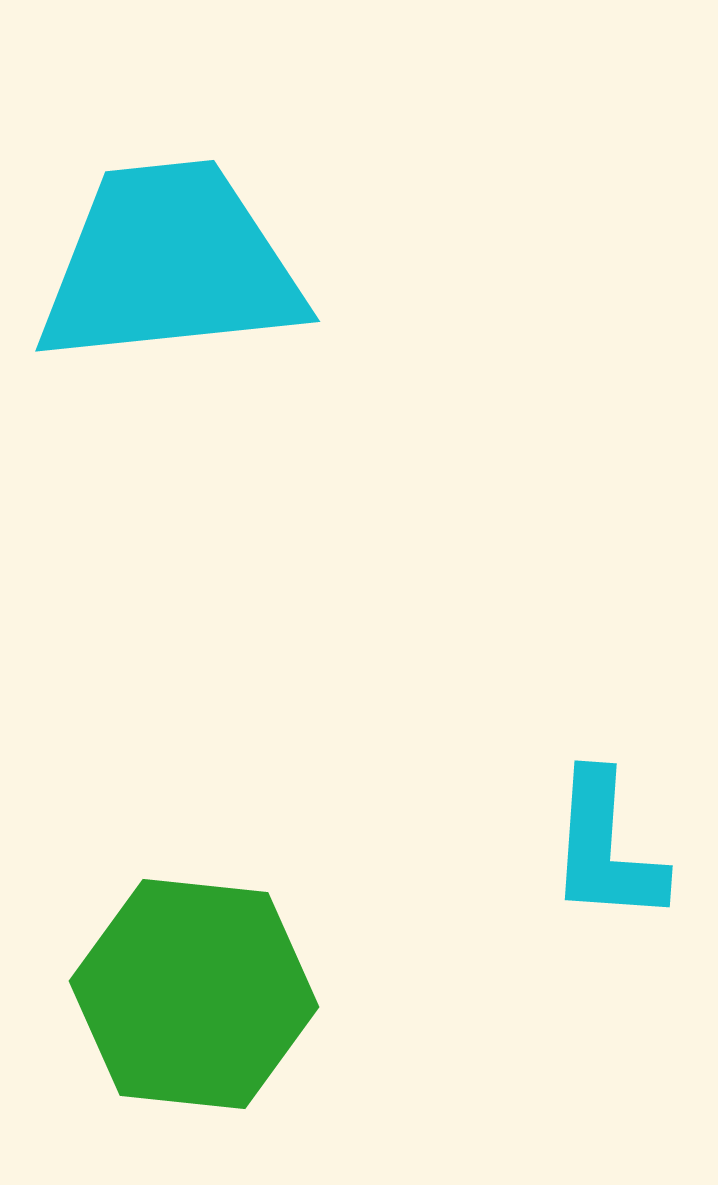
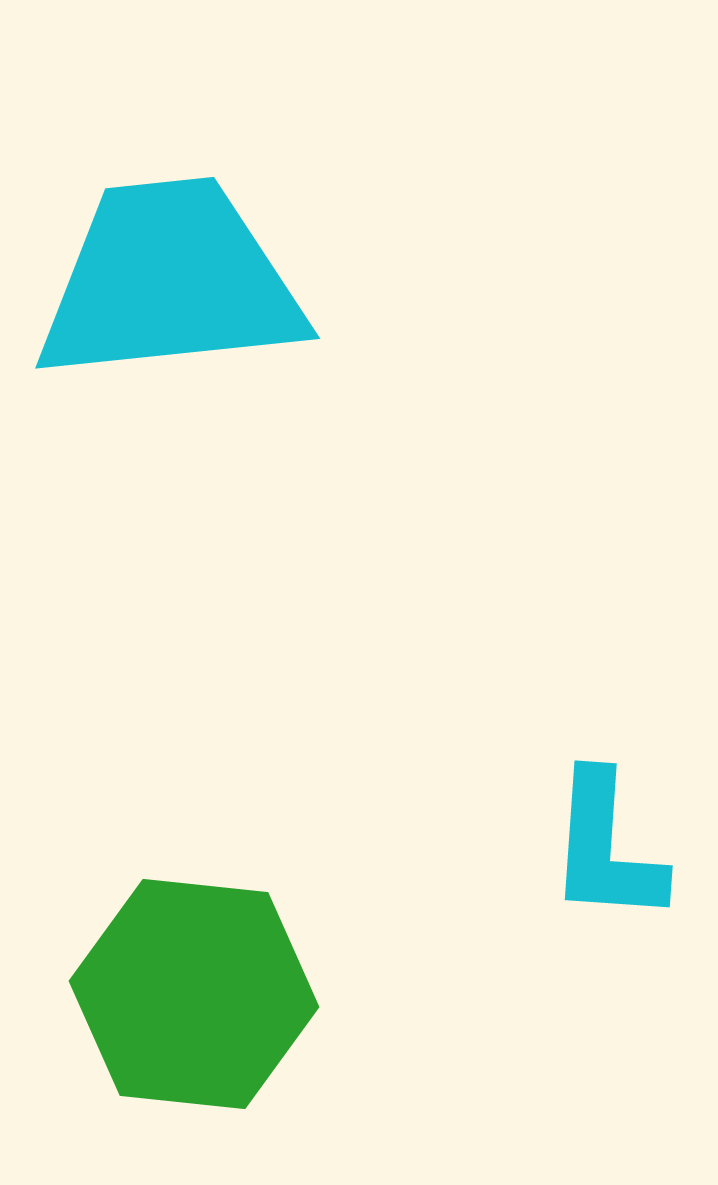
cyan trapezoid: moved 17 px down
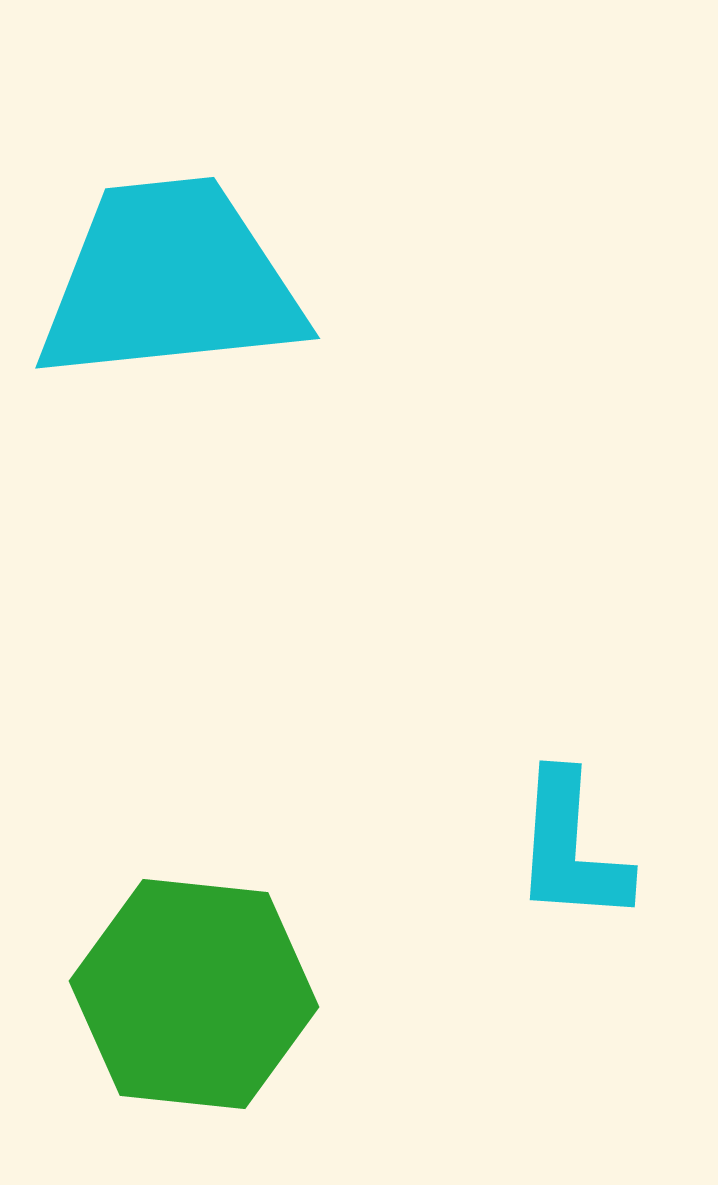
cyan L-shape: moved 35 px left
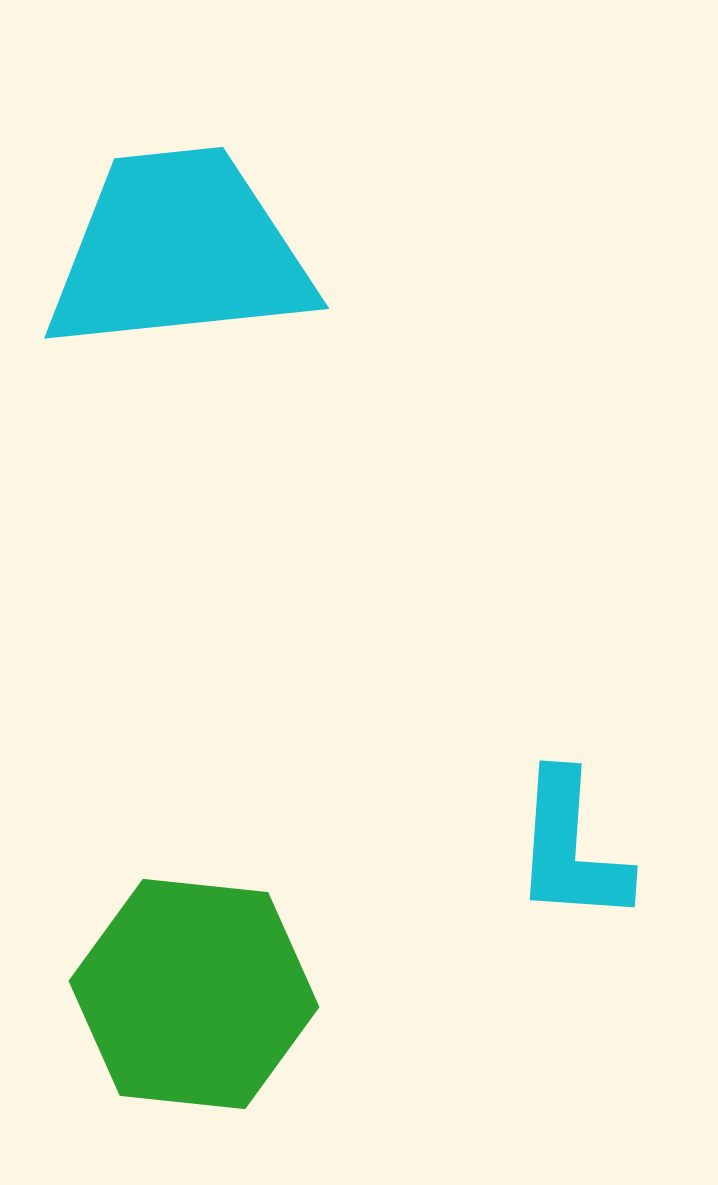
cyan trapezoid: moved 9 px right, 30 px up
